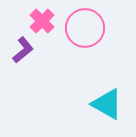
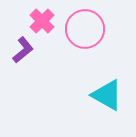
pink circle: moved 1 px down
cyan triangle: moved 9 px up
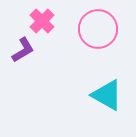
pink circle: moved 13 px right
purple L-shape: rotated 8 degrees clockwise
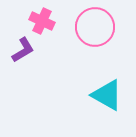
pink cross: rotated 20 degrees counterclockwise
pink circle: moved 3 px left, 2 px up
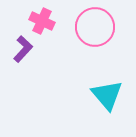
purple L-shape: moved 1 px up; rotated 16 degrees counterclockwise
cyan triangle: rotated 20 degrees clockwise
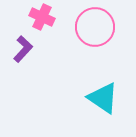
pink cross: moved 4 px up
cyan triangle: moved 4 px left, 3 px down; rotated 16 degrees counterclockwise
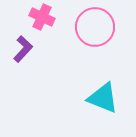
cyan triangle: rotated 12 degrees counterclockwise
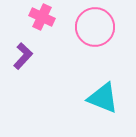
purple L-shape: moved 7 px down
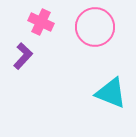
pink cross: moved 1 px left, 5 px down
cyan triangle: moved 8 px right, 5 px up
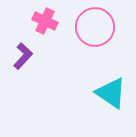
pink cross: moved 4 px right, 1 px up
cyan triangle: rotated 12 degrees clockwise
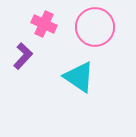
pink cross: moved 1 px left, 3 px down
cyan triangle: moved 32 px left, 16 px up
